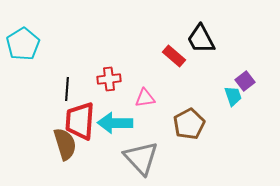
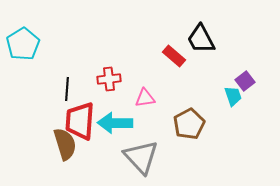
gray triangle: moved 1 px up
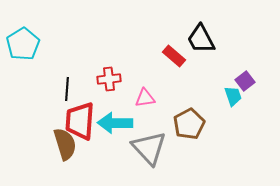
gray triangle: moved 8 px right, 9 px up
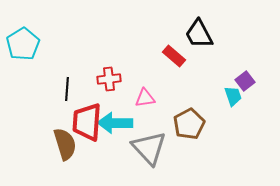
black trapezoid: moved 2 px left, 5 px up
red trapezoid: moved 7 px right, 1 px down
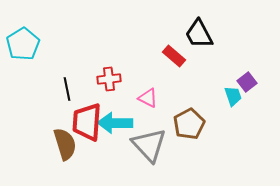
purple square: moved 2 px right, 1 px down
black line: rotated 15 degrees counterclockwise
pink triangle: moved 3 px right; rotated 35 degrees clockwise
gray triangle: moved 3 px up
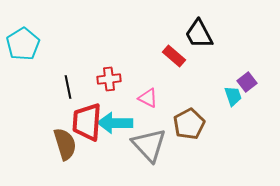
black line: moved 1 px right, 2 px up
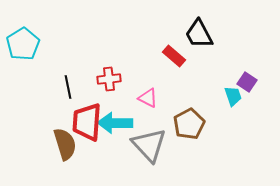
purple square: rotated 18 degrees counterclockwise
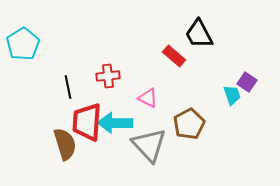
red cross: moved 1 px left, 3 px up
cyan trapezoid: moved 1 px left, 1 px up
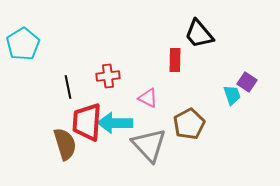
black trapezoid: rotated 12 degrees counterclockwise
red rectangle: moved 1 px right, 4 px down; rotated 50 degrees clockwise
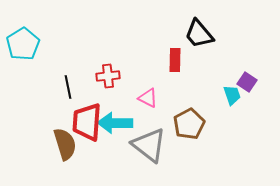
gray triangle: rotated 9 degrees counterclockwise
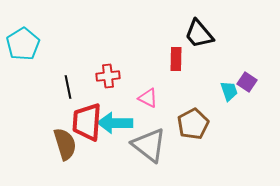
red rectangle: moved 1 px right, 1 px up
cyan trapezoid: moved 3 px left, 4 px up
brown pentagon: moved 4 px right
